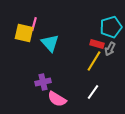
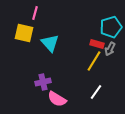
pink line: moved 1 px right, 11 px up
white line: moved 3 px right
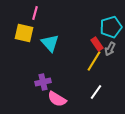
red rectangle: rotated 40 degrees clockwise
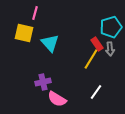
gray arrow: rotated 32 degrees counterclockwise
yellow line: moved 3 px left, 2 px up
